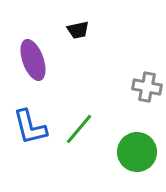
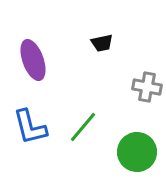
black trapezoid: moved 24 px right, 13 px down
green line: moved 4 px right, 2 px up
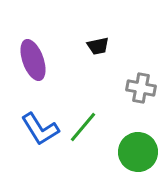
black trapezoid: moved 4 px left, 3 px down
gray cross: moved 6 px left, 1 px down
blue L-shape: moved 10 px right, 2 px down; rotated 18 degrees counterclockwise
green circle: moved 1 px right
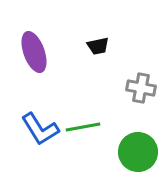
purple ellipse: moved 1 px right, 8 px up
green line: rotated 40 degrees clockwise
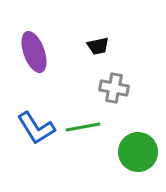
gray cross: moved 27 px left
blue L-shape: moved 4 px left, 1 px up
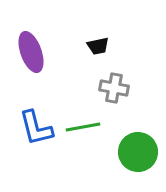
purple ellipse: moved 3 px left
blue L-shape: rotated 18 degrees clockwise
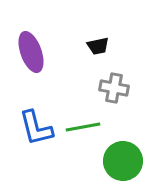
green circle: moved 15 px left, 9 px down
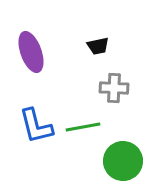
gray cross: rotated 8 degrees counterclockwise
blue L-shape: moved 2 px up
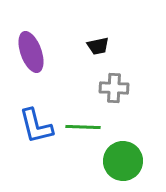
green line: rotated 12 degrees clockwise
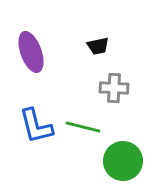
green line: rotated 12 degrees clockwise
